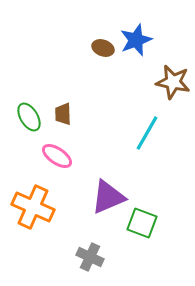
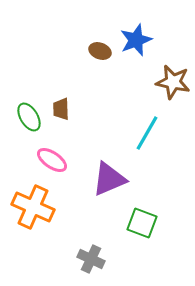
brown ellipse: moved 3 px left, 3 px down
brown trapezoid: moved 2 px left, 5 px up
pink ellipse: moved 5 px left, 4 px down
purple triangle: moved 1 px right, 18 px up
gray cross: moved 1 px right, 2 px down
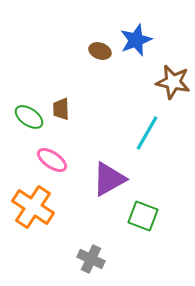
green ellipse: rotated 24 degrees counterclockwise
purple triangle: rotated 6 degrees counterclockwise
orange cross: rotated 9 degrees clockwise
green square: moved 1 px right, 7 px up
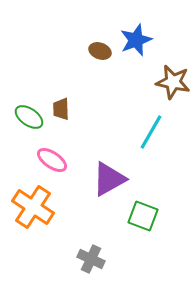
cyan line: moved 4 px right, 1 px up
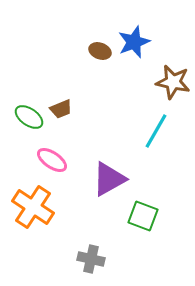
blue star: moved 2 px left, 2 px down
brown trapezoid: rotated 110 degrees counterclockwise
cyan line: moved 5 px right, 1 px up
gray cross: rotated 12 degrees counterclockwise
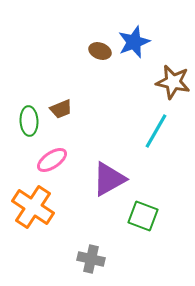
green ellipse: moved 4 px down; rotated 52 degrees clockwise
pink ellipse: rotated 68 degrees counterclockwise
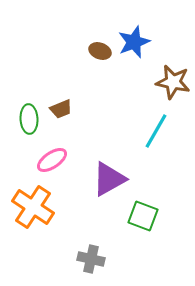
green ellipse: moved 2 px up
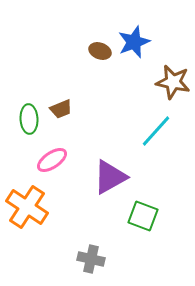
cyan line: rotated 12 degrees clockwise
purple triangle: moved 1 px right, 2 px up
orange cross: moved 6 px left
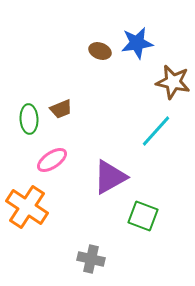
blue star: moved 3 px right, 1 px down; rotated 12 degrees clockwise
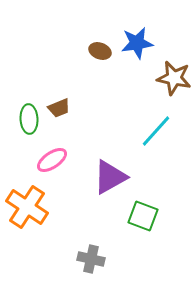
brown star: moved 1 px right, 4 px up
brown trapezoid: moved 2 px left, 1 px up
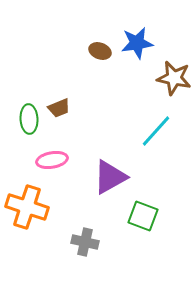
pink ellipse: rotated 24 degrees clockwise
orange cross: rotated 15 degrees counterclockwise
gray cross: moved 6 px left, 17 px up
